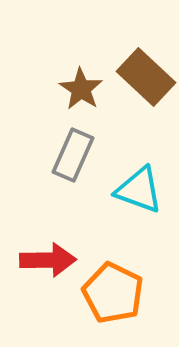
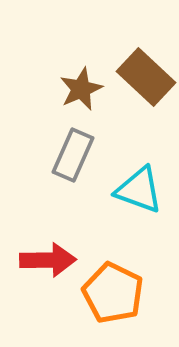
brown star: rotated 15 degrees clockwise
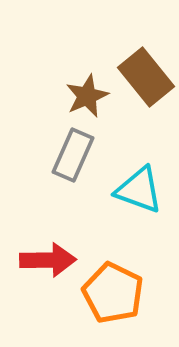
brown rectangle: rotated 8 degrees clockwise
brown star: moved 6 px right, 7 px down
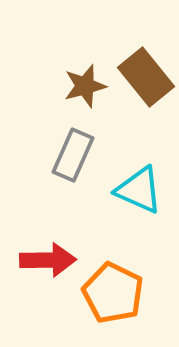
brown star: moved 2 px left, 10 px up; rotated 9 degrees clockwise
cyan triangle: rotated 4 degrees clockwise
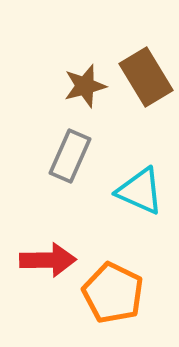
brown rectangle: rotated 8 degrees clockwise
gray rectangle: moved 3 px left, 1 px down
cyan triangle: moved 1 px right, 1 px down
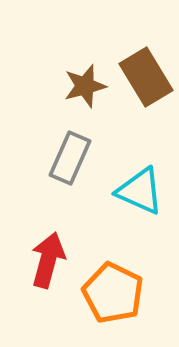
gray rectangle: moved 2 px down
red arrow: rotated 74 degrees counterclockwise
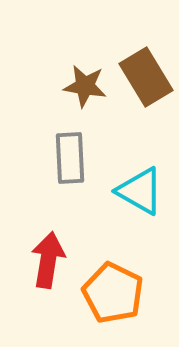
brown star: rotated 24 degrees clockwise
gray rectangle: rotated 27 degrees counterclockwise
cyan triangle: rotated 6 degrees clockwise
red arrow: rotated 6 degrees counterclockwise
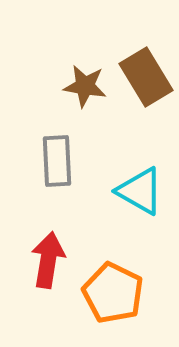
gray rectangle: moved 13 px left, 3 px down
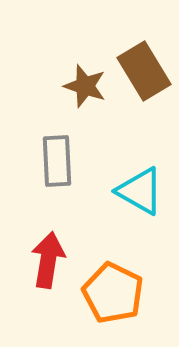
brown rectangle: moved 2 px left, 6 px up
brown star: rotated 9 degrees clockwise
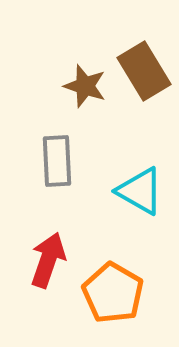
red arrow: rotated 10 degrees clockwise
orange pentagon: rotated 4 degrees clockwise
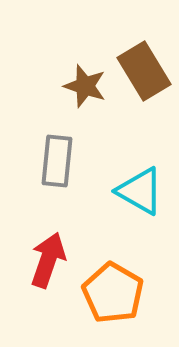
gray rectangle: rotated 9 degrees clockwise
